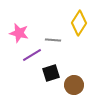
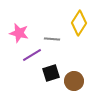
gray line: moved 1 px left, 1 px up
brown circle: moved 4 px up
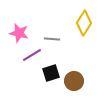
yellow diamond: moved 5 px right
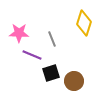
yellow diamond: rotated 15 degrees counterclockwise
pink star: rotated 12 degrees counterclockwise
gray line: rotated 63 degrees clockwise
purple line: rotated 54 degrees clockwise
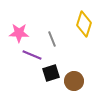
yellow diamond: moved 1 px down
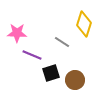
pink star: moved 2 px left
gray line: moved 10 px right, 3 px down; rotated 35 degrees counterclockwise
brown circle: moved 1 px right, 1 px up
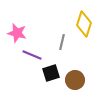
pink star: rotated 12 degrees clockwise
gray line: rotated 70 degrees clockwise
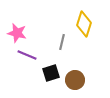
purple line: moved 5 px left
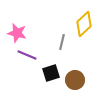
yellow diamond: rotated 30 degrees clockwise
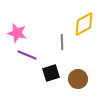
yellow diamond: rotated 15 degrees clockwise
gray line: rotated 14 degrees counterclockwise
brown circle: moved 3 px right, 1 px up
